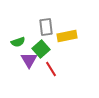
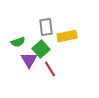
red line: moved 1 px left
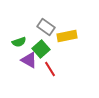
gray rectangle: rotated 48 degrees counterclockwise
green semicircle: moved 1 px right
purple triangle: rotated 30 degrees counterclockwise
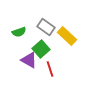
yellow rectangle: rotated 54 degrees clockwise
green semicircle: moved 10 px up
red line: rotated 14 degrees clockwise
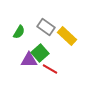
green semicircle: rotated 40 degrees counterclockwise
green square: moved 1 px left, 4 px down
purple triangle: rotated 30 degrees counterclockwise
red line: rotated 42 degrees counterclockwise
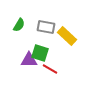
gray rectangle: rotated 24 degrees counterclockwise
green semicircle: moved 7 px up
green square: rotated 30 degrees counterclockwise
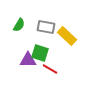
purple triangle: moved 1 px left
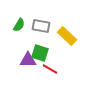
gray rectangle: moved 5 px left, 1 px up
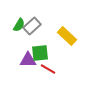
gray rectangle: moved 9 px left; rotated 54 degrees counterclockwise
green square: rotated 24 degrees counterclockwise
red line: moved 2 px left
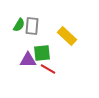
gray rectangle: rotated 42 degrees counterclockwise
green square: moved 2 px right
